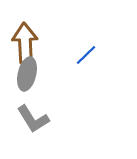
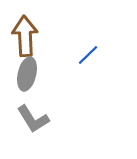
brown arrow: moved 7 px up
blue line: moved 2 px right
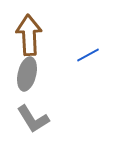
brown arrow: moved 4 px right, 1 px up
blue line: rotated 15 degrees clockwise
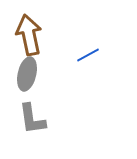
brown arrow: rotated 9 degrees counterclockwise
gray L-shape: moved 1 px left; rotated 24 degrees clockwise
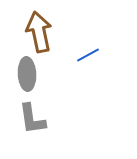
brown arrow: moved 10 px right, 3 px up
gray ellipse: rotated 16 degrees counterclockwise
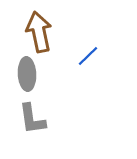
blue line: moved 1 px down; rotated 15 degrees counterclockwise
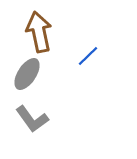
gray ellipse: rotated 36 degrees clockwise
gray L-shape: rotated 28 degrees counterclockwise
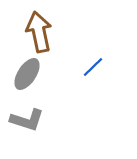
blue line: moved 5 px right, 11 px down
gray L-shape: moved 5 px left, 1 px down; rotated 36 degrees counterclockwise
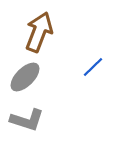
brown arrow: rotated 33 degrees clockwise
gray ellipse: moved 2 px left, 3 px down; rotated 12 degrees clockwise
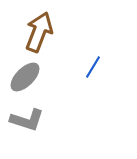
blue line: rotated 15 degrees counterclockwise
